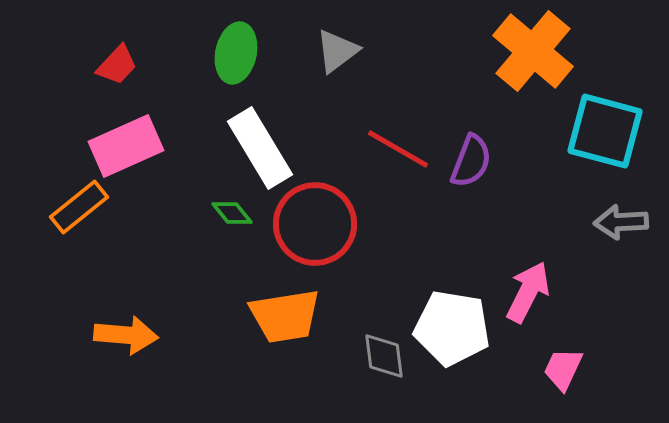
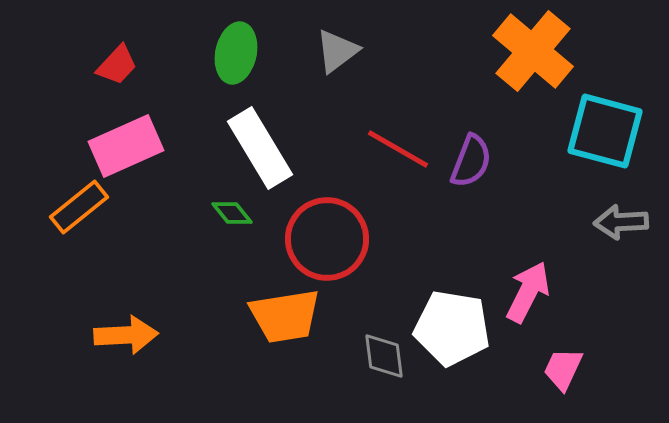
red circle: moved 12 px right, 15 px down
orange arrow: rotated 8 degrees counterclockwise
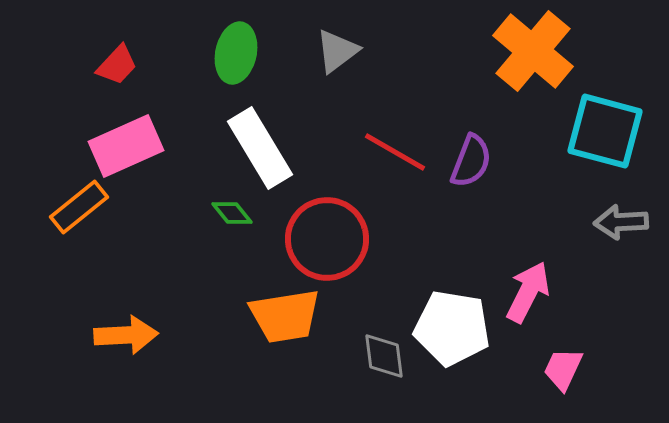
red line: moved 3 px left, 3 px down
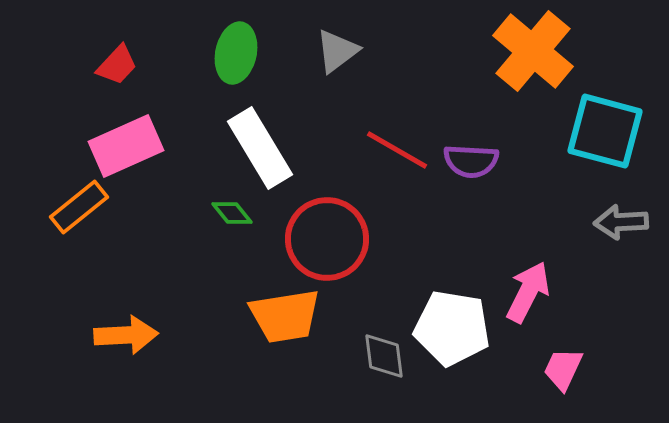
red line: moved 2 px right, 2 px up
purple semicircle: rotated 72 degrees clockwise
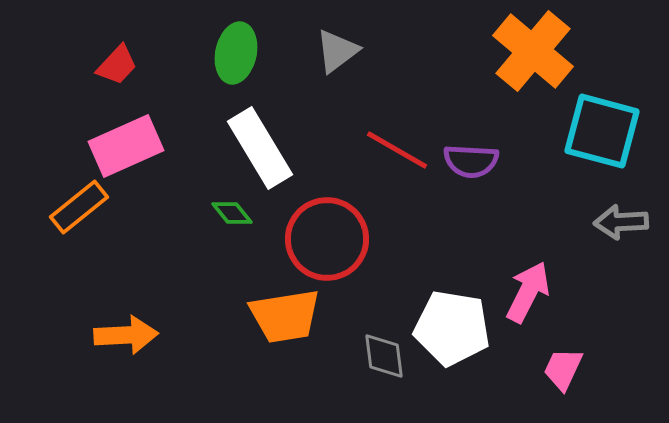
cyan square: moved 3 px left
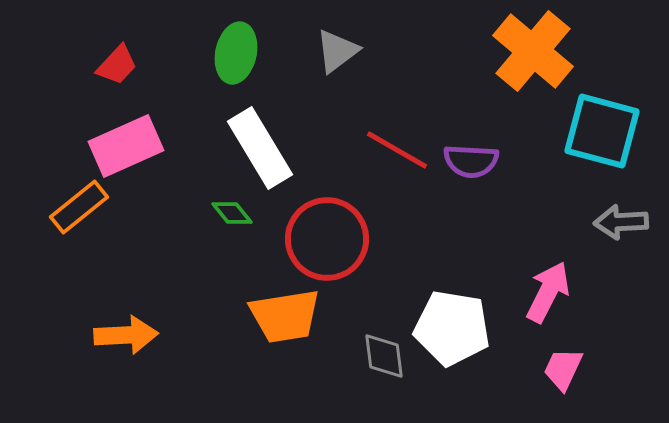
pink arrow: moved 20 px right
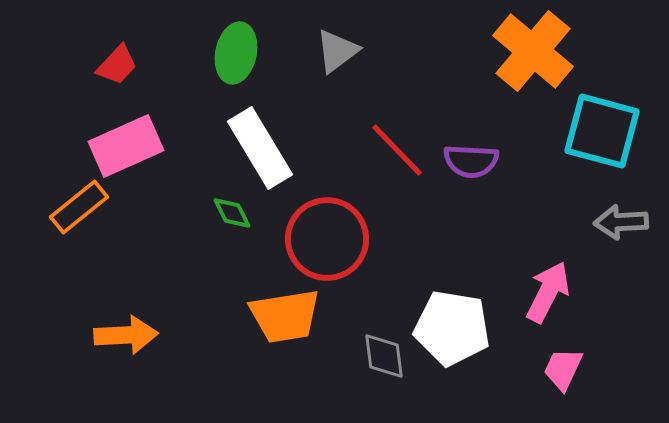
red line: rotated 16 degrees clockwise
green diamond: rotated 12 degrees clockwise
